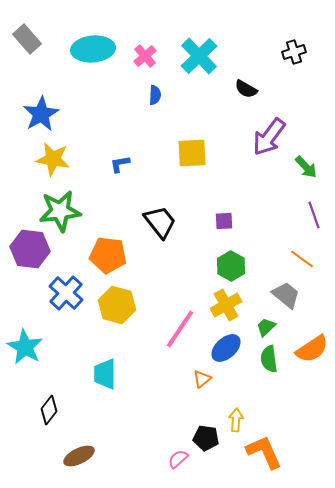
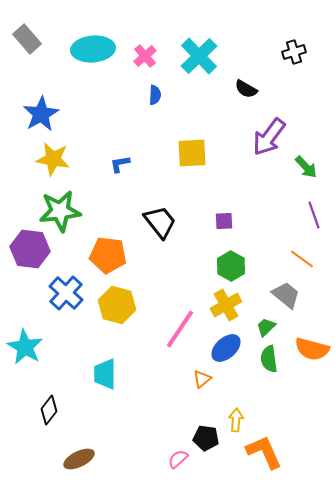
orange semicircle: rotated 48 degrees clockwise
brown ellipse: moved 3 px down
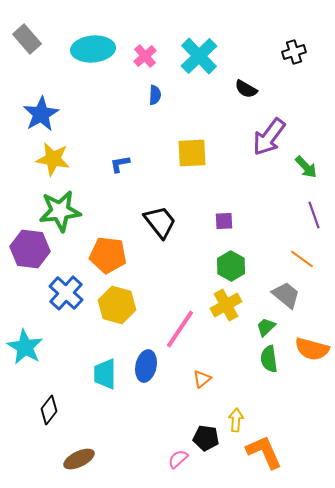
blue ellipse: moved 80 px left, 18 px down; rotated 36 degrees counterclockwise
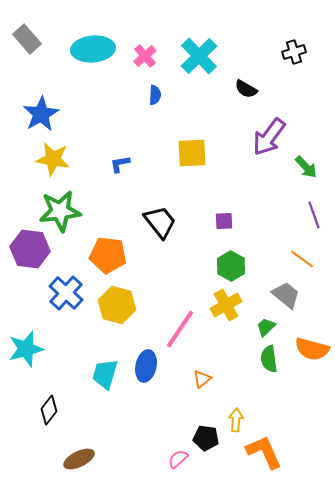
cyan star: moved 1 px right, 2 px down; rotated 27 degrees clockwise
cyan trapezoid: rotated 16 degrees clockwise
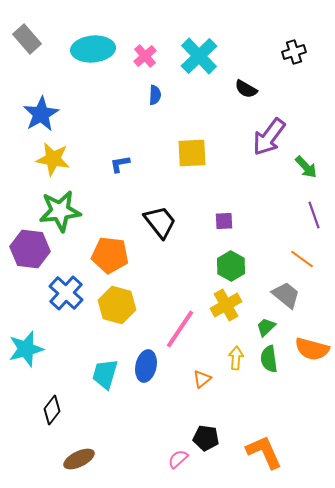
orange pentagon: moved 2 px right
black diamond: moved 3 px right
yellow arrow: moved 62 px up
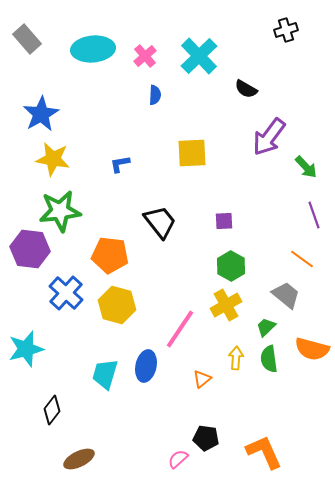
black cross: moved 8 px left, 22 px up
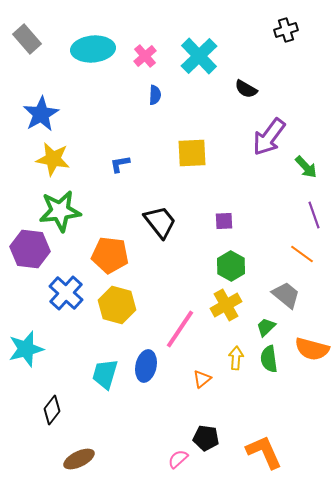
orange line: moved 5 px up
